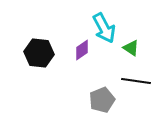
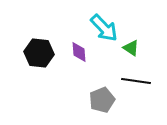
cyan arrow: rotated 16 degrees counterclockwise
purple diamond: moved 3 px left, 2 px down; rotated 60 degrees counterclockwise
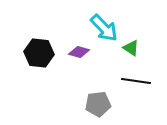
purple diamond: rotated 70 degrees counterclockwise
gray pentagon: moved 4 px left, 4 px down; rotated 15 degrees clockwise
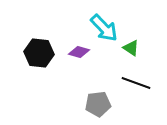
black line: moved 2 px down; rotated 12 degrees clockwise
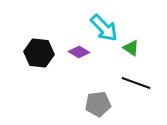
purple diamond: rotated 15 degrees clockwise
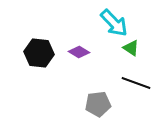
cyan arrow: moved 10 px right, 5 px up
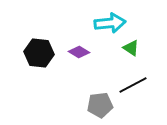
cyan arrow: moved 4 px left; rotated 52 degrees counterclockwise
black line: moved 3 px left, 2 px down; rotated 48 degrees counterclockwise
gray pentagon: moved 2 px right, 1 px down
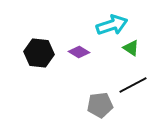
cyan arrow: moved 2 px right, 2 px down; rotated 12 degrees counterclockwise
